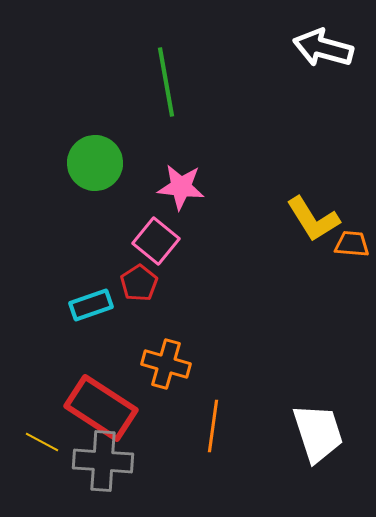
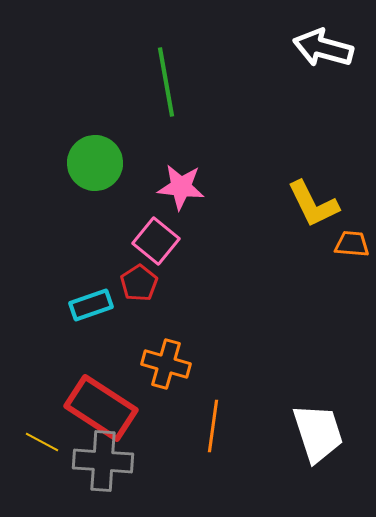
yellow L-shape: moved 15 px up; rotated 6 degrees clockwise
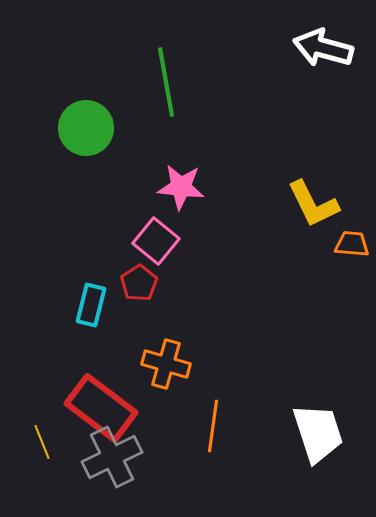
green circle: moved 9 px left, 35 px up
cyan rectangle: rotated 57 degrees counterclockwise
red rectangle: rotated 4 degrees clockwise
yellow line: rotated 40 degrees clockwise
gray cross: moved 9 px right, 4 px up; rotated 30 degrees counterclockwise
